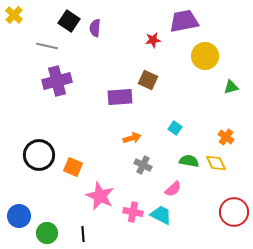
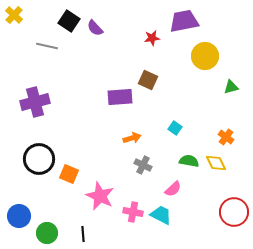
purple semicircle: rotated 48 degrees counterclockwise
red star: moved 1 px left, 2 px up
purple cross: moved 22 px left, 21 px down
black circle: moved 4 px down
orange square: moved 4 px left, 7 px down
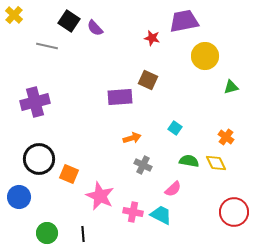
red star: rotated 21 degrees clockwise
blue circle: moved 19 px up
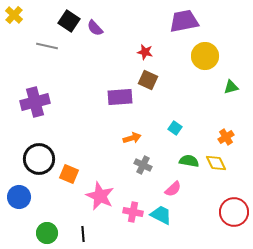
red star: moved 7 px left, 14 px down
orange cross: rotated 21 degrees clockwise
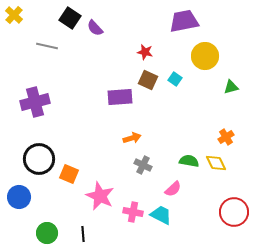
black square: moved 1 px right, 3 px up
cyan square: moved 49 px up
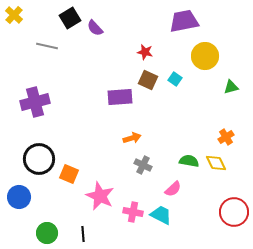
black square: rotated 25 degrees clockwise
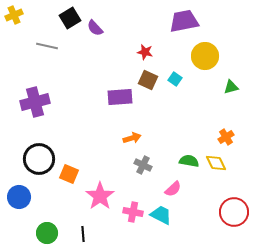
yellow cross: rotated 24 degrees clockwise
pink star: rotated 12 degrees clockwise
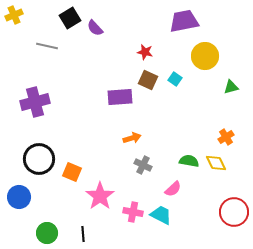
orange square: moved 3 px right, 2 px up
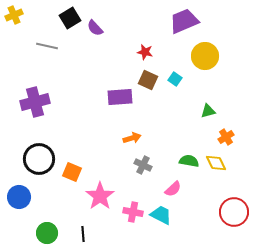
purple trapezoid: rotated 12 degrees counterclockwise
green triangle: moved 23 px left, 24 px down
